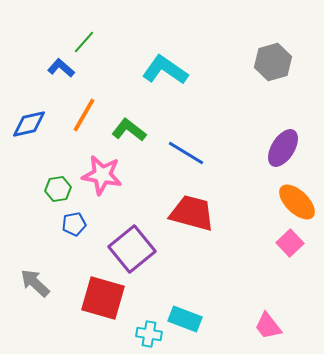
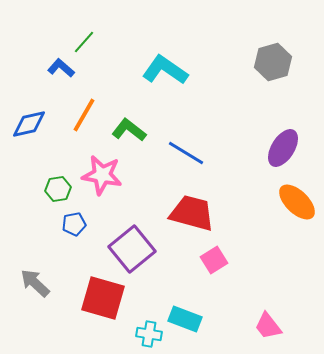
pink square: moved 76 px left, 17 px down; rotated 12 degrees clockwise
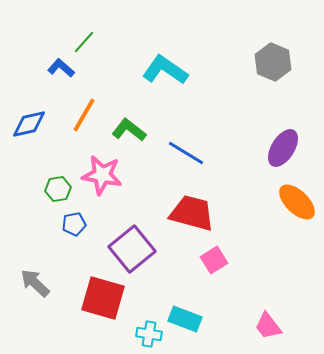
gray hexagon: rotated 21 degrees counterclockwise
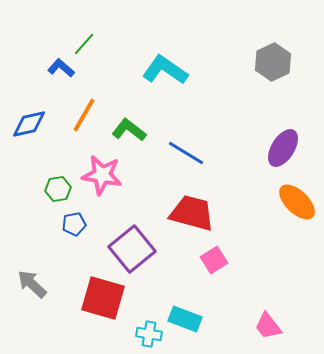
green line: moved 2 px down
gray hexagon: rotated 12 degrees clockwise
gray arrow: moved 3 px left, 1 px down
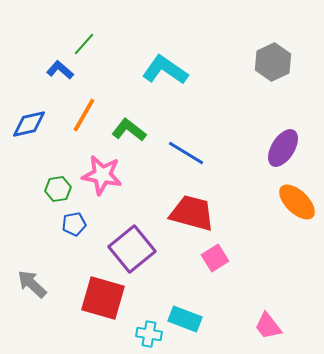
blue L-shape: moved 1 px left, 2 px down
pink square: moved 1 px right, 2 px up
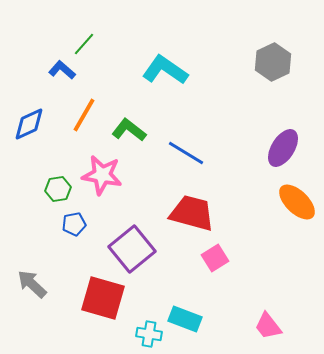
blue L-shape: moved 2 px right
blue diamond: rotated 12 degrees counterclockwise
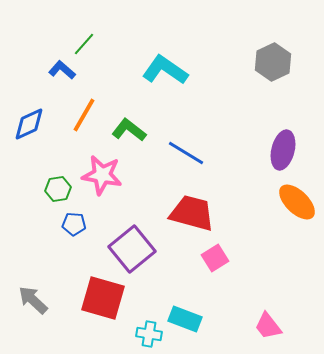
purple ellipse: moved 2 px down; rotated 18 degrees counterclockwise
blue pentagon: rotated 15 degrees clockwise
gray arrow: moved 1 px right, 16 px down
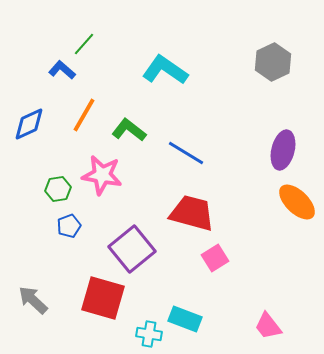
blue pentagon: moved 5 px left, 2 px down; rotated 25 degrees counterclockwise
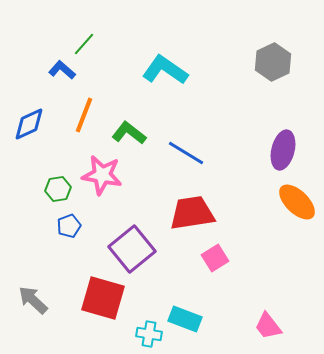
orange line: rotated 9 degrees counterclockwise
green L-shape: moved 3 px down
red trapezoid: rotated 24 degrees counterclockwise
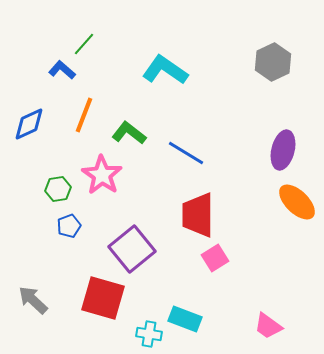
pink star: rotated 24 degrees clockwise
red trapezoid: moved 6 px right, 2 px down; rotated 81 degrees counterclockwise
pink trapezoid: rotated 16 degrees counterclockwise
